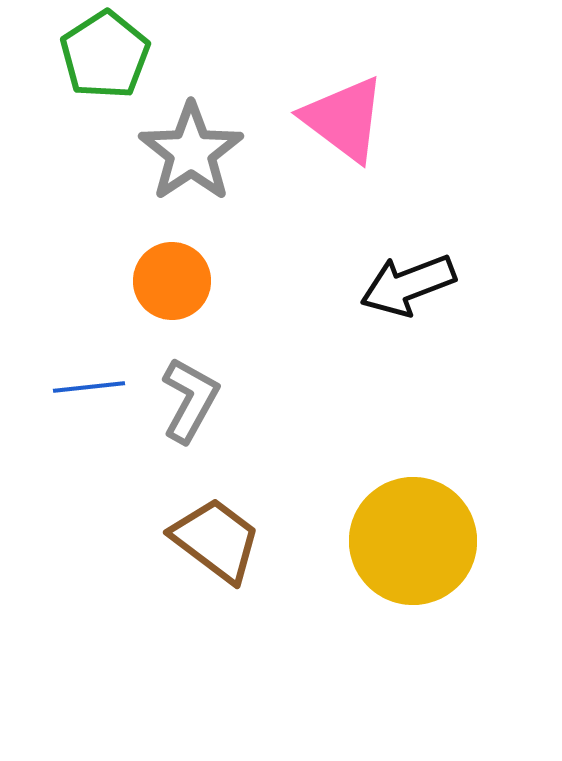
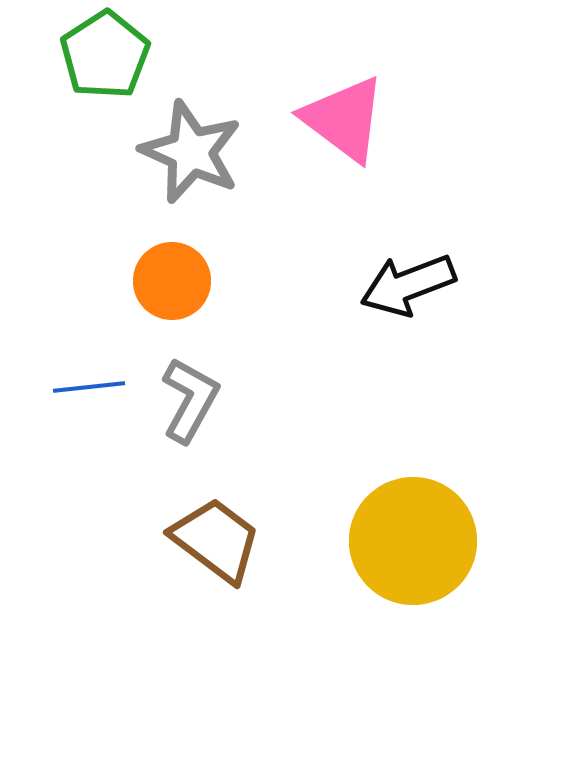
gray star: rotated 14 degrees counterclockwise
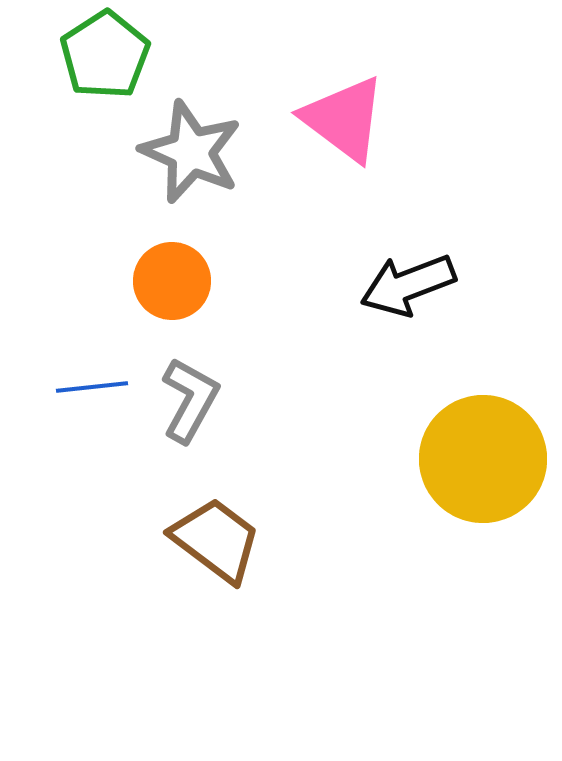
blue line: moved 3 px right
yellow circle: moved 70 px right, 82 px up
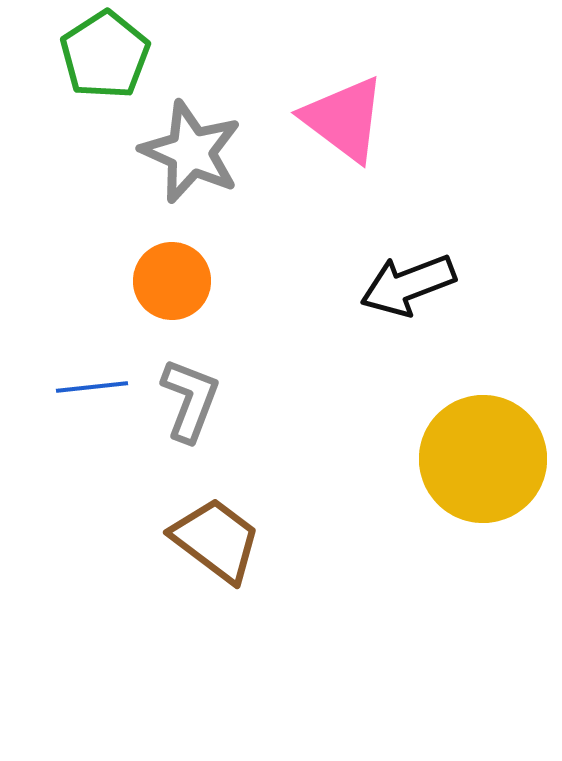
gray L-shape: rotated 8 degrees counterclockwise
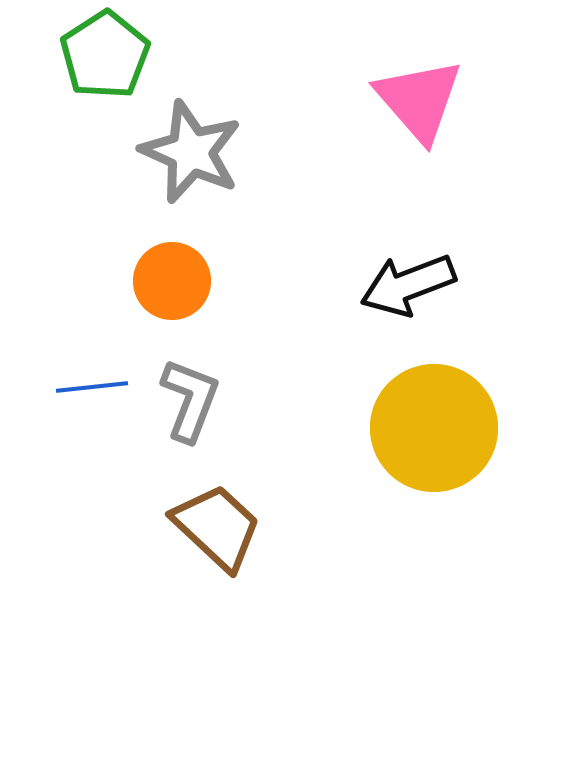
pink triangle: moved 75 px right, 19 px up; rotated 12 degrees clockwise
yellow circle: moved 49 px left, 31 px up
brown trapezoid: moved 1 px right, 13 px up; rotated 6 degrees clockwise
